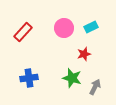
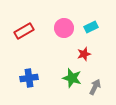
red rectangle: moved 1 px right, 1 px up; rotated 18 degrees clockwise
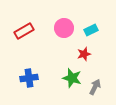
cyan rectangle: moved 3 px down
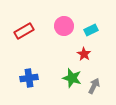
pink circle: moved 2 px up
red star: rotated 24 degrees counterclockwise
gray arrow: moved 1 px left, 1 px up
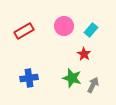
cyan rectangle: rotated 24 degrees counterclockwise
gray arrow: moved 1 px left, 1 px up
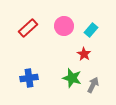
red rectangle: moved 4 px right, 3 px up; rotated 12 degrees counterclockwise
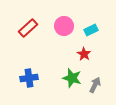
cyan rectangle: rotated 24 degrees clockwise
gray arrow: moved 2 px right
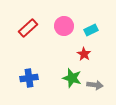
gray arrow: rotated 70 degrees clockwise
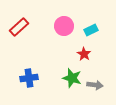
red rectangle: moved 9 px left, 1 px up
